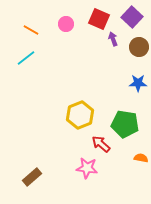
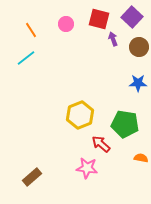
red square: rotated 10 degrees counterclockwise
orange line: rotated 28 degrees clockwise
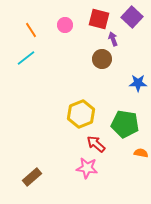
pink circle: moved 1 px left, 1 px down
brown circle: moved 37 px left, 12 px down
yellow hexagon: moved 1 px right, 1 px up
red arrow: moved 5 px left
orange semicircle: moved 5 px up
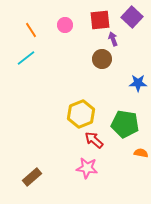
red square: moved 1 px right, 1 px down; rotated 20 degrees counterclockwise
red arrow: moved 2 px left, 4 px up
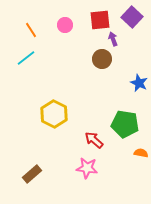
blue star: moved 1 px right; rotated 24 degrees clockwise
yellow hexagon: moved 27 px left; rotated 12 degrees counterclockwise
brown rectangle: moved 3 px up
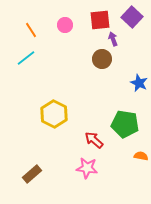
orange semicircle: moved 3 px down
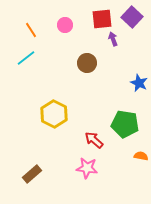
red square: moved 2 px right, 1 px up
brown circle: moved 15 px left, 4 px down
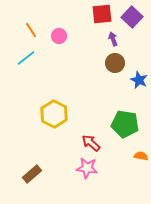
red square: moved 5 px up
pink circle: moved 6 px left, 11 px down
brown circle: moved 28 px right
blue star: moved 3 px up
red arrow: moved 3 px left, 3 px down
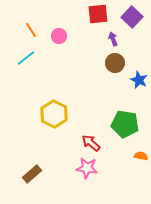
red square: moved 4 px left
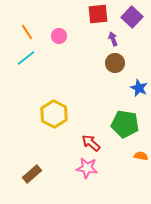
orange line: moved 4 px left, 2 px down
blue star: moved 8 px down
